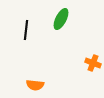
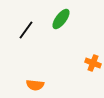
green ellipse: rotated 10 degrees clockwise
black line: rotated 30 degrees clockwise
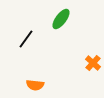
black line: moved 9 px down
orange cross: rotated 21 degrees clockwise
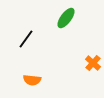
green ellipse: moved 5 px right, 1 px up
orange semicircle: moved 3 px left, 5 px up
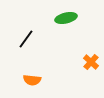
green ellipse: rotated 40 degrees clockwise
orange cross: moved 2 px left, 1 px up
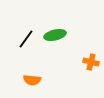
green ellipse: moved 11 px left, 17 px down
orange cross: rotated 28 degrees counterclockwise
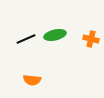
black line: rotated 30 degrees clockwise
orange cross: moved 23 px up
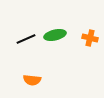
orange cross: moved 1 px left, 1 px up
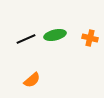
orange semicircle: rotated 48 degrees counterclockwise
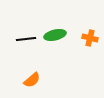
black line: rotated 18 degrees clockwise
